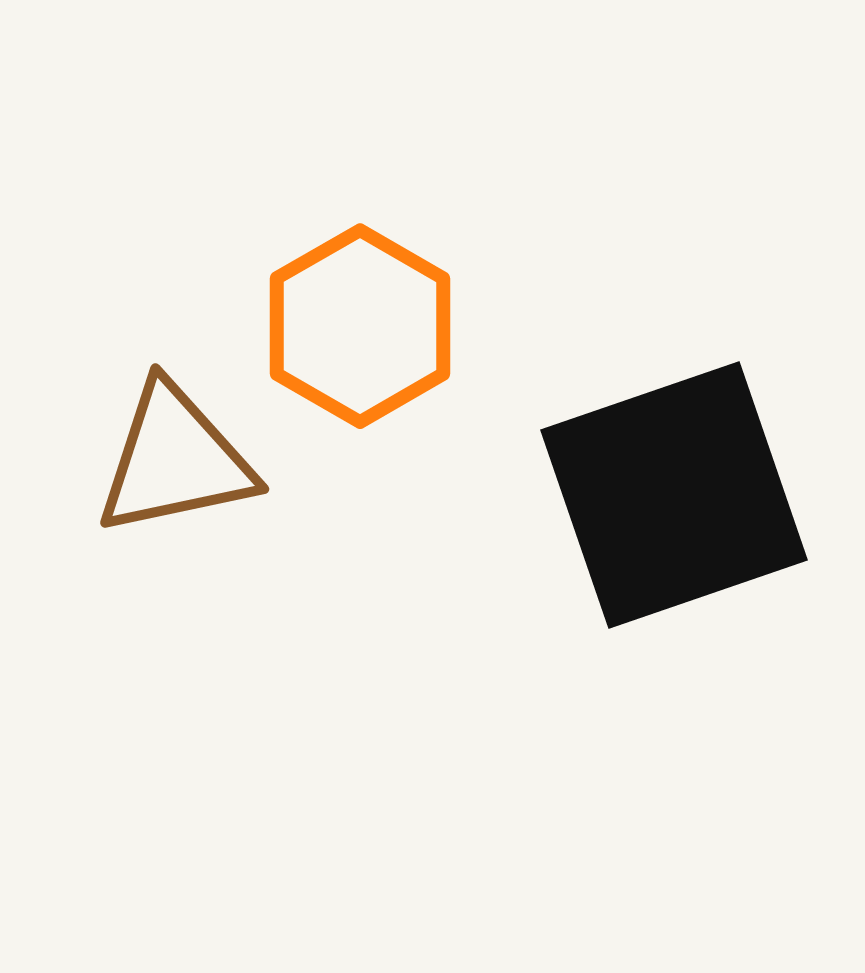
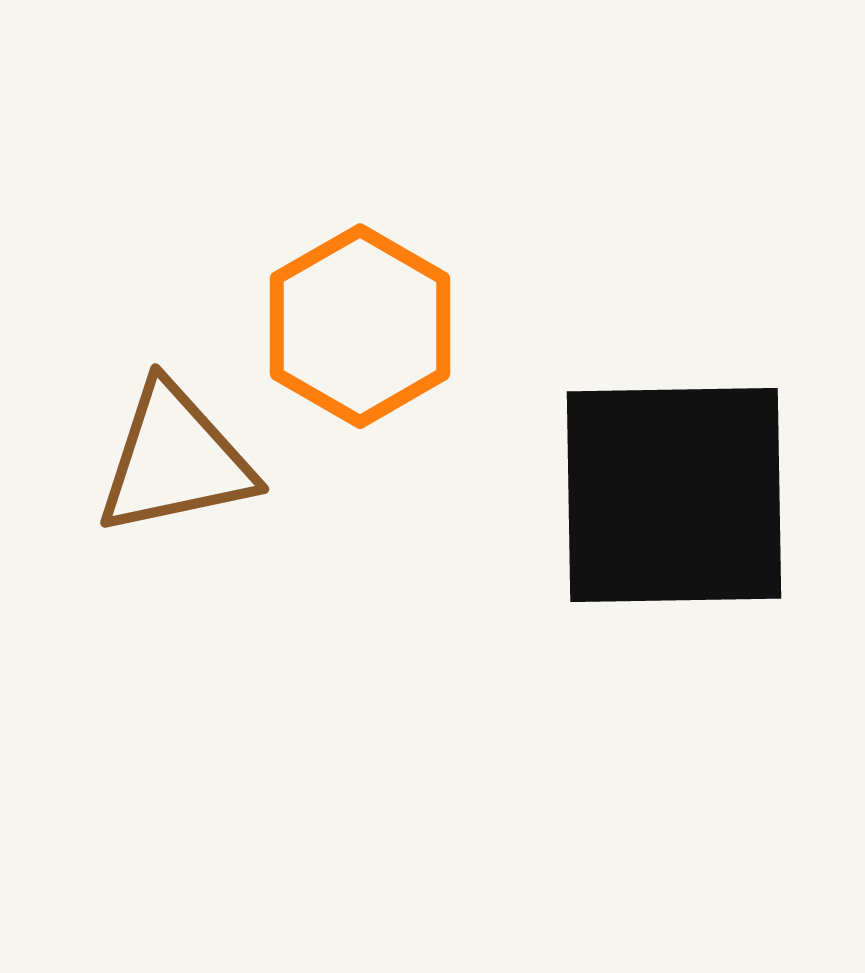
black square: rotated 18 degrees clockwise
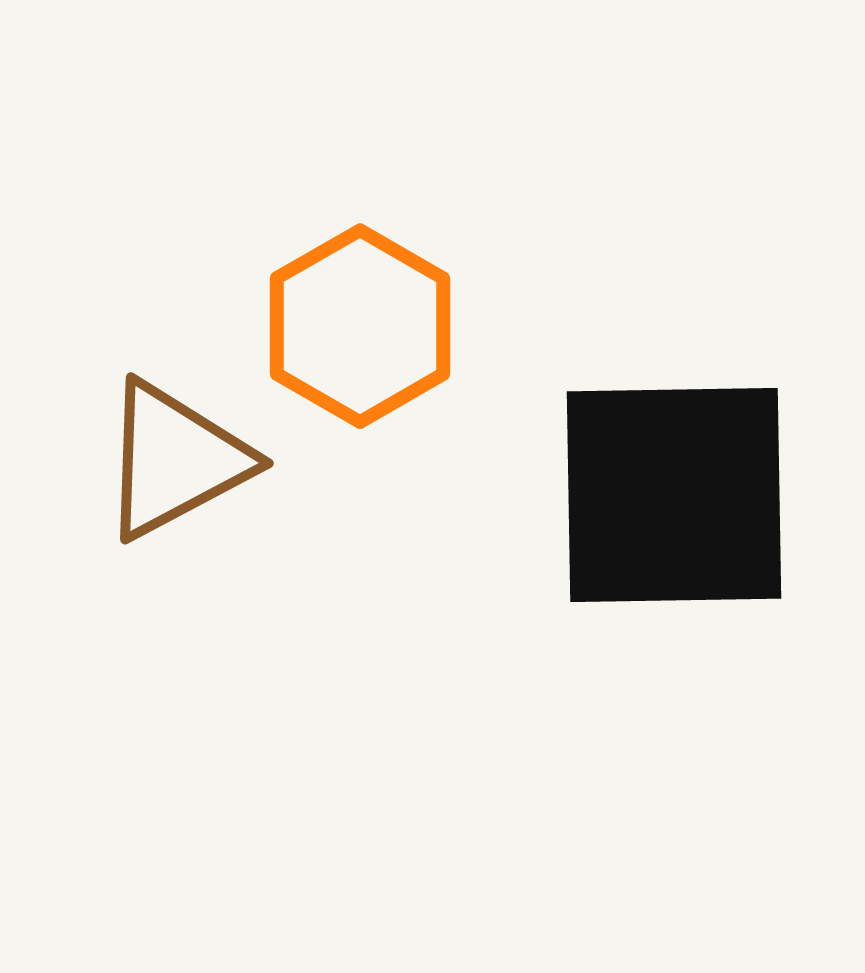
brown triangle: rotated 16 degrees counterclockwise
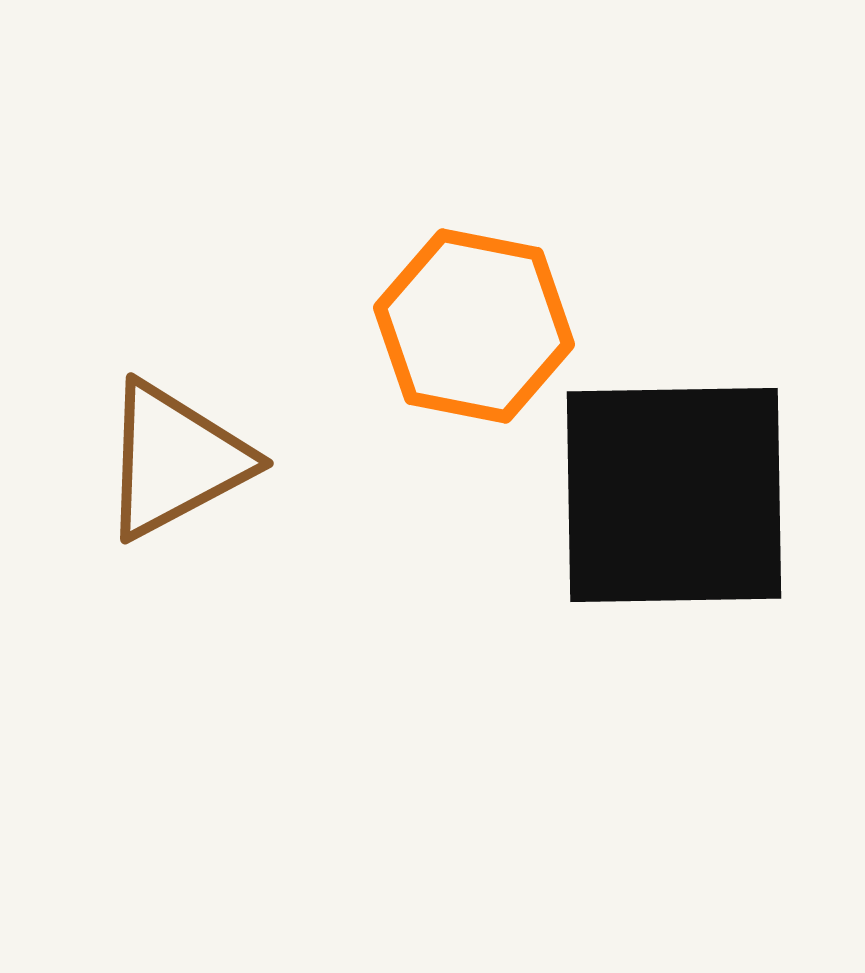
orange hexagon: moved 114 px right; rotated 19 degrees counterclockwise
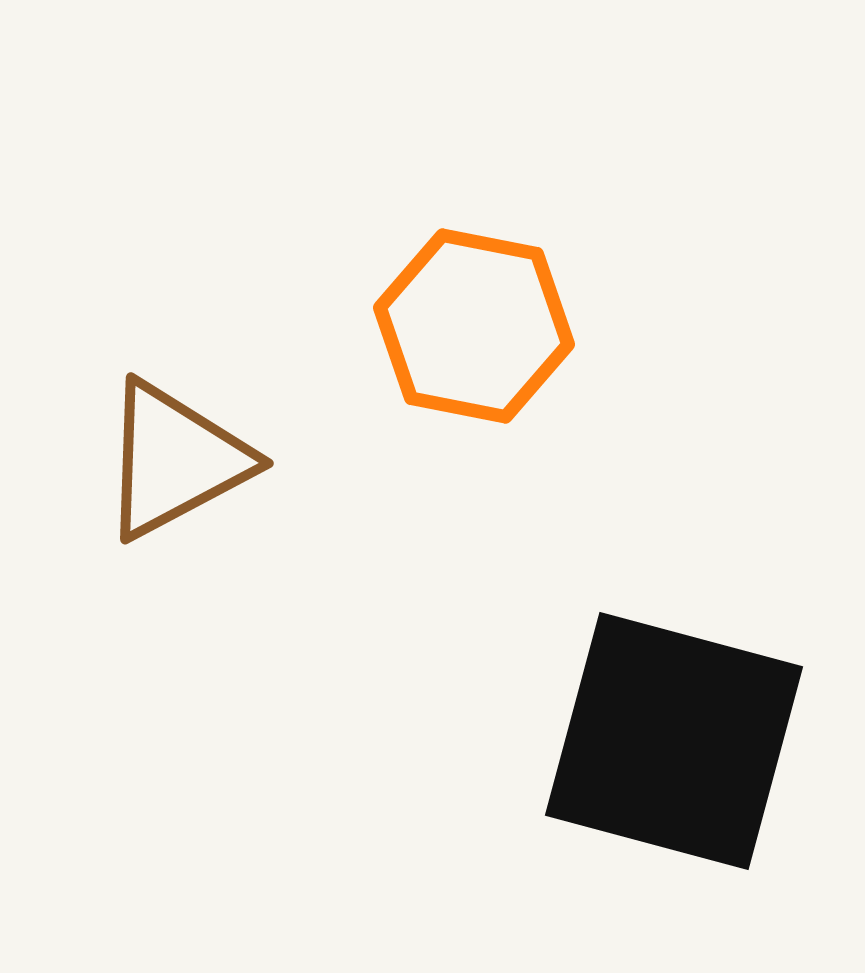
black square: moved 246 px down; rotated 16 degrees clockwise
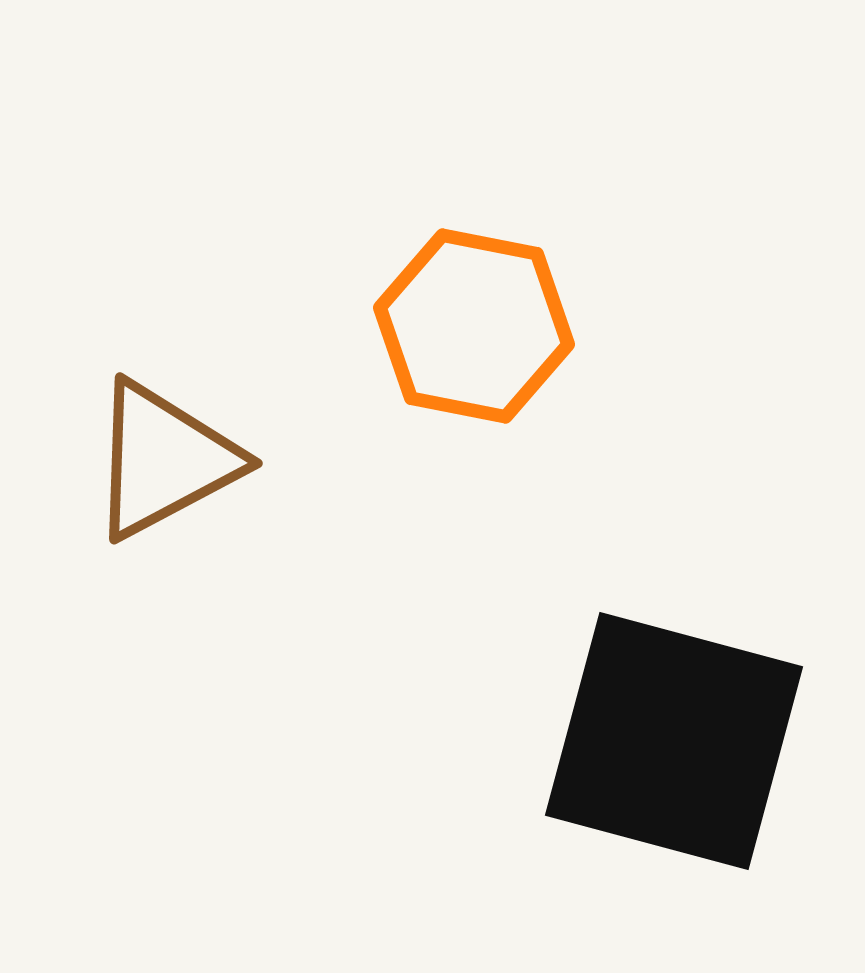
brown triangle: moved 11 px left
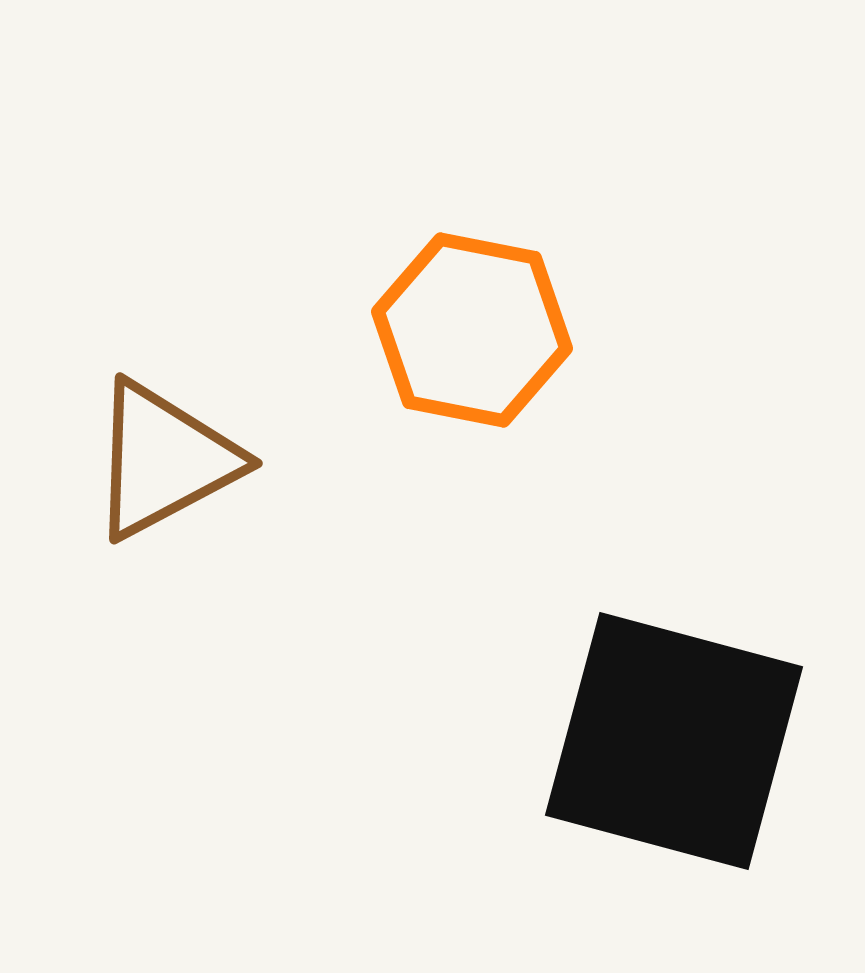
orange hexagon: moved 2 px left, 4 px down
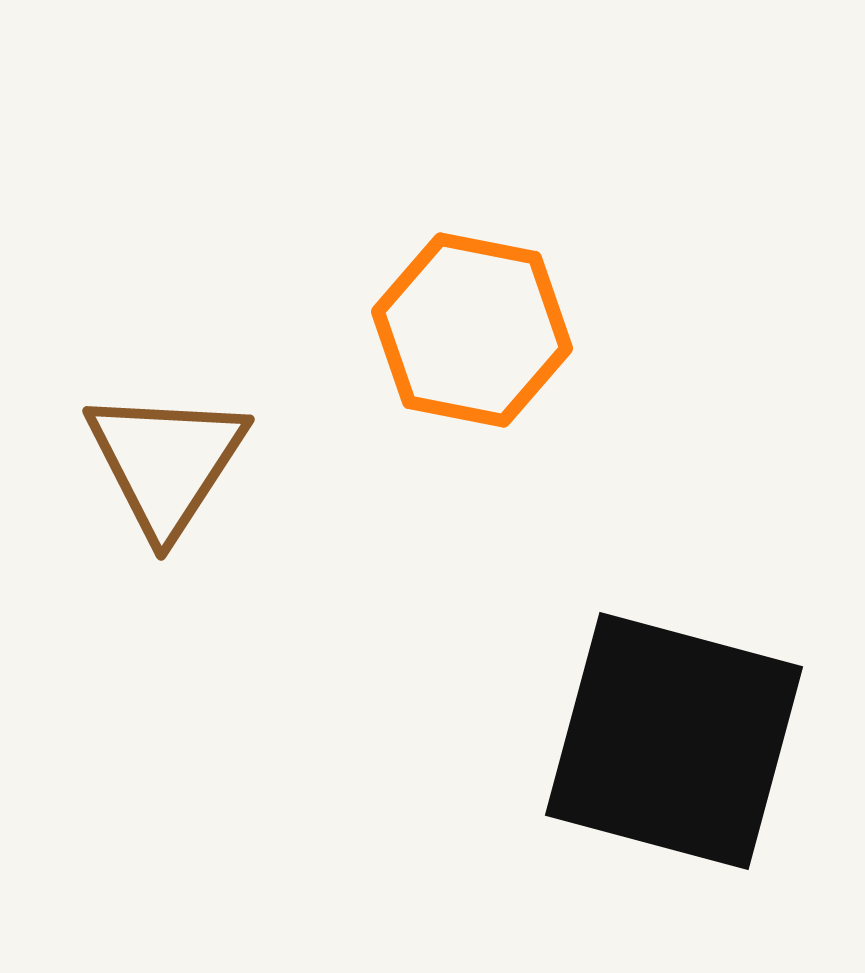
brown triangle: moved 2 px right, 2 px down; rotated 29 degrees counterclockwise
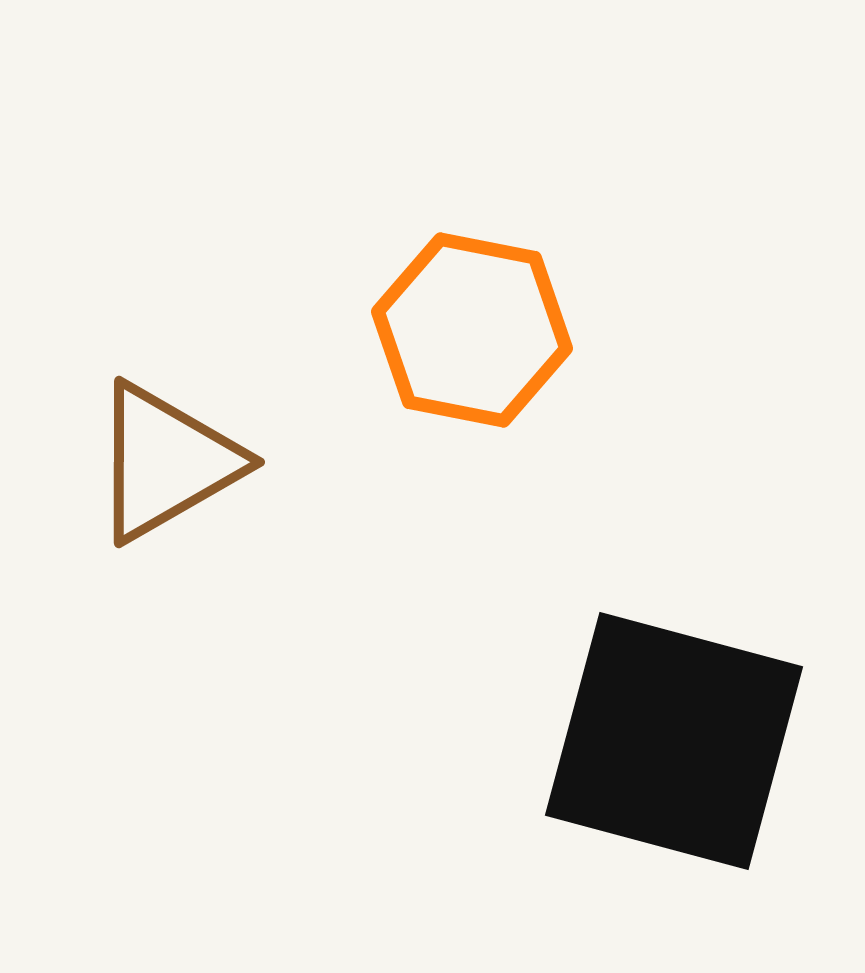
brown triangle: rotated 27 degrees clockwise
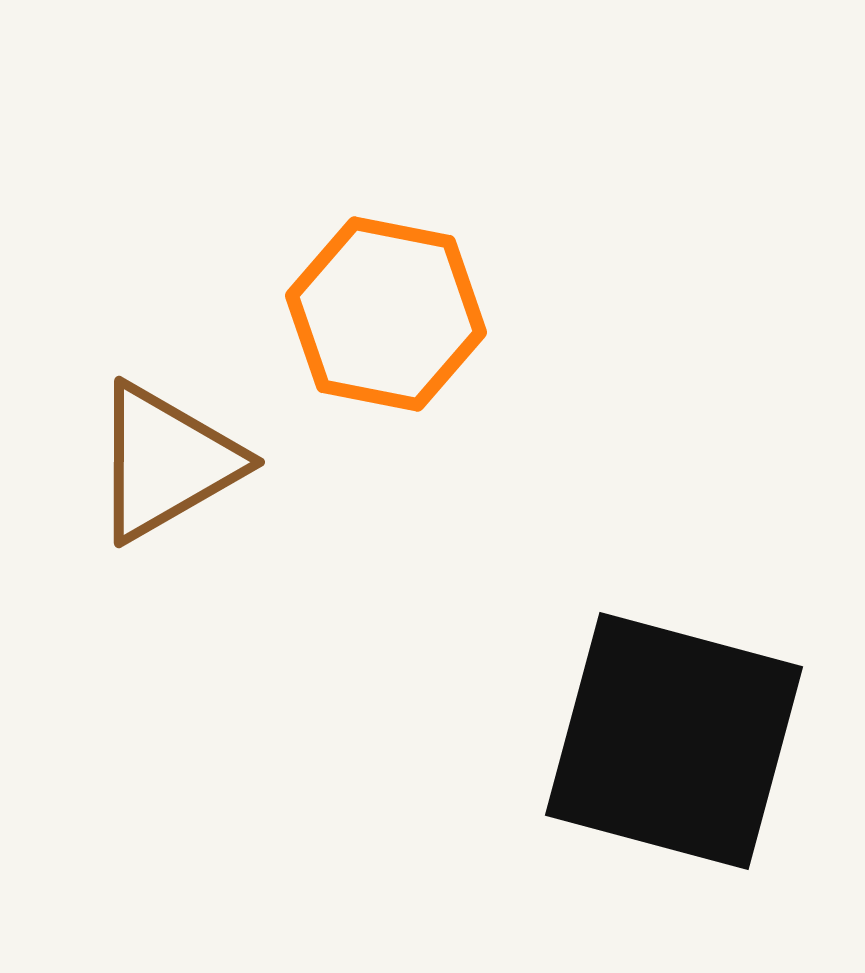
orange hexagon: moved 86 px left, 16 px up
